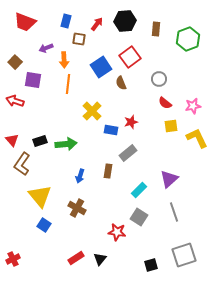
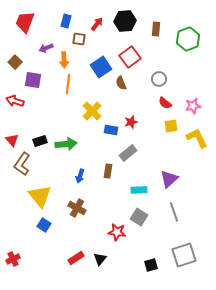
red trapezoid at (25, 22): rotated 90 degrees clockwise
cyan rectangle at (139, 190): rotated 42 degrees clockwise
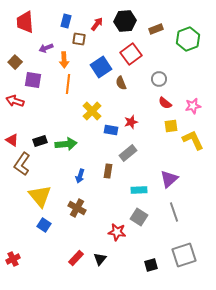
red trapezoid at (25, 22): rotated 25 degrees counterclockwise
brown rectangle at (156, 29): rotated 64 degrees clockwise
red square at (130, 57): moved 1 px right, 3 px up
yellow L-shape at (197, 138): moved 4 px left, 2 px down
red triangle at (12, 140): rotated 16 degrees counterclockwise
red rectangle at (76, 258): rotated 14 degrees counterclockwise
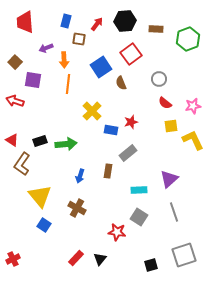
brown rectangle at (156, 29): rotated 24 degrees clockwise
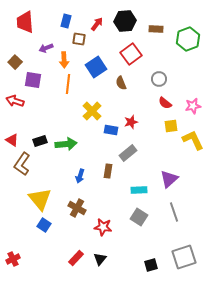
blue square at (101, 67): moved 5 px left
yellow triangle at (40, 196): moved 3 px down
red star at (117, 232): moved 14 px left, 5 px up
gray square at (184, 255): moved 2 px down
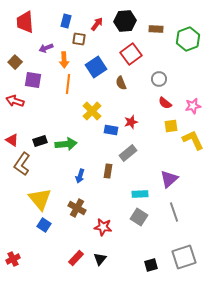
cyan rectangle at (139, 190): moved 1 px right, 4 px down
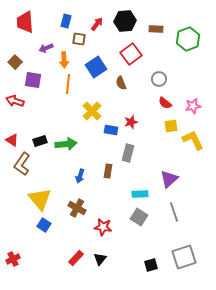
gray rectangle at (128, 153): rotated 36 degrees counterclockwise
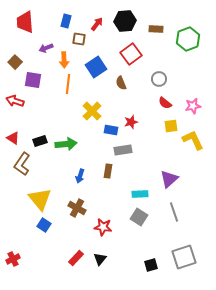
red triangle at (12, 140): moved 1 px right, 2 px up
gray rectangle at (128, 153): moved 5 px left, 3 px up; rotated 66 degrees clockwise
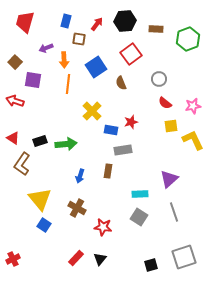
red trapezoid at (25, 22): rotated 20 degrees clockwise
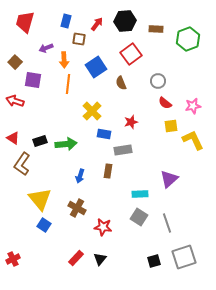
gray circle at (159, 79): moved 1 px left, 2 px down
blue rectangle at (111, 130): moved 7 px left, 4 px down
gray line at (174, 212): moved 7 px left, 11 px down
black square at (151, 265): moved 3 px right, 4 px up
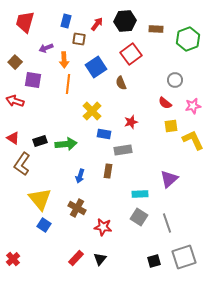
gray circle at (158, 81): moved 17 px right, 1 px up
red cross at (13, 259): rotated 16 degrees counterclockwise
